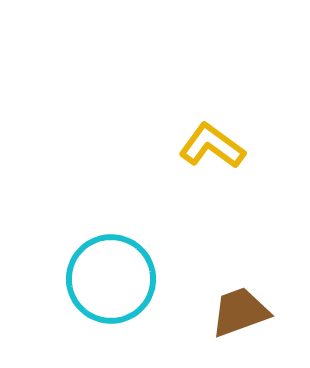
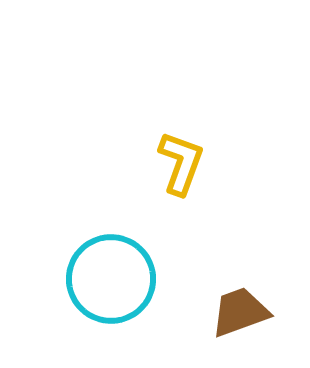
yellow L-shape: moved 31 px left, 17 px down; rotated 74 degrees clockwise
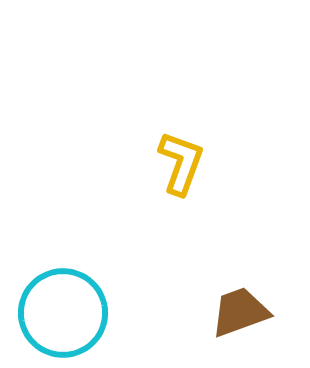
cyan circle: moved 48 px left, 34 px down
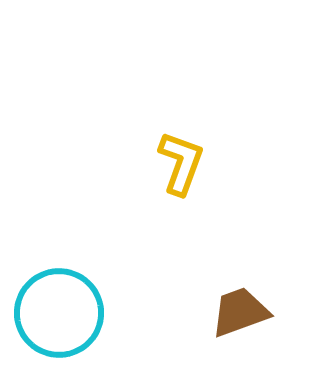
cyan circle: moved 4 px left
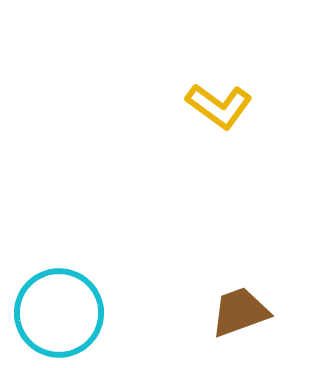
yellow L-shape: moved 38 px right, 57 px up; rotated 106 degrees clockwise
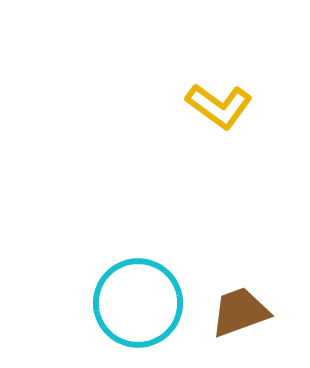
cyan circle: moved 79 px right, 10 px up
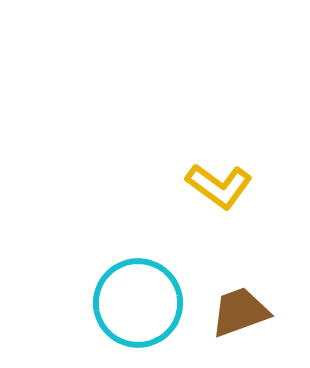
yellow L-shape: moved 80 px down
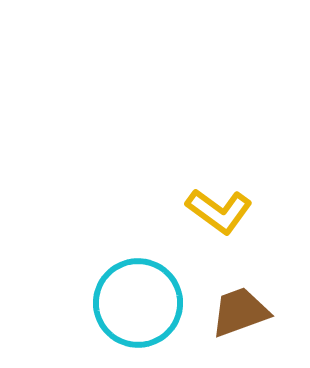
yellow L-shape: moved 25 px down
